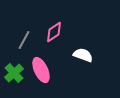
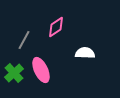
pink diamond: moved 2 px right, 5 px up
white semicircle: moved 2 px right, 2 px up; rotated 18 degrees counterclockwise
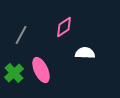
pink diamond: moved 8 px right
gray line: moved 3 px left, 5 px up
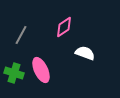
white semicircle: rotated 18 degrees clockwise
green cross: rotated 30 degrees counterclockwise
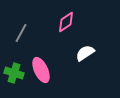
pink diamond: moved 2 px right, 5 px up
gray line: moved 2 px up
white semicircle: rotated 54 degrees counterclockwise
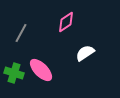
pink ellipse: rotated 20 degrees counterclockwise
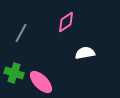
white semicircle: rotated 24 degrees clockwise
pink ellipse: moved 12 px down
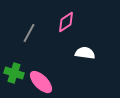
gray line: moved 8 px right
white semicircle: rotated 18 degrees clockwise
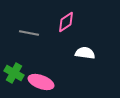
gray line: rotated 72 degrees clockwise
green cross: rotated 12 degrees clockwise
pink ellipse: rotated 25 degrees counterclockwise
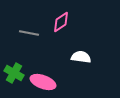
pink diamond: moved 5 px left
white semicircle: moved 4 px left, 4 px down
pink ellipse: moved 2 px right
